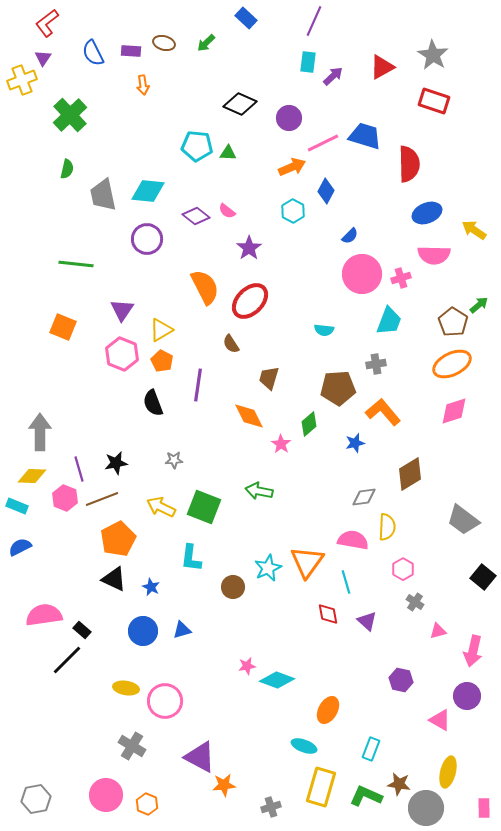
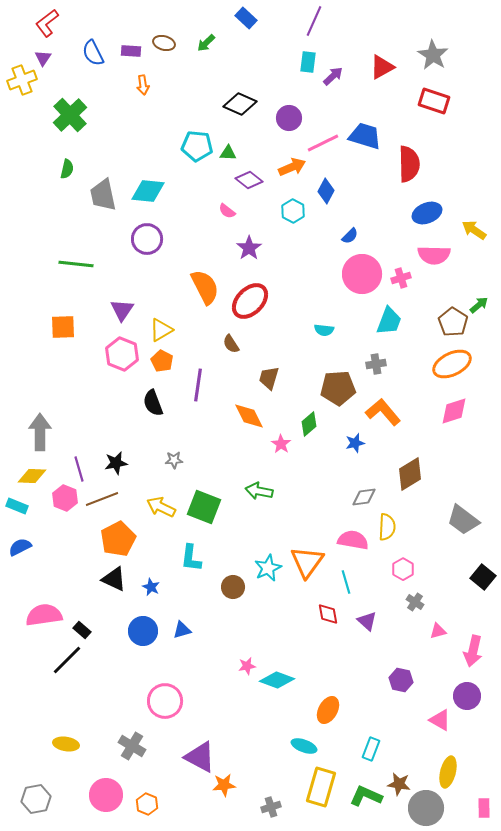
purple diamond at (196, 216): moved 53 px right, 36 px up
orange square at (63, 327): rotated 24 degrees counterclockwise
yellow ellipse at (126, 688): moved 60 px left, 56 px down
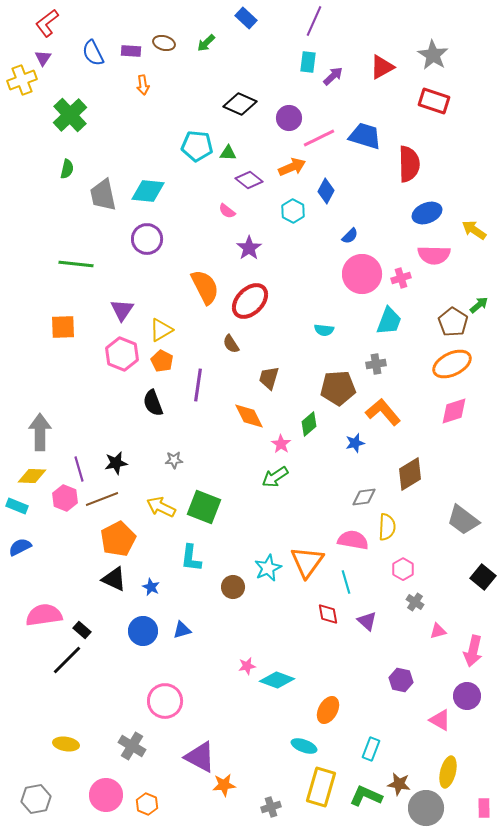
pink line at (323, 143): moved 4 px left, 5 px up
green arrow at (259, 491): moved 16 px right, 14 px up; rotated 44 degrees counterclockwise
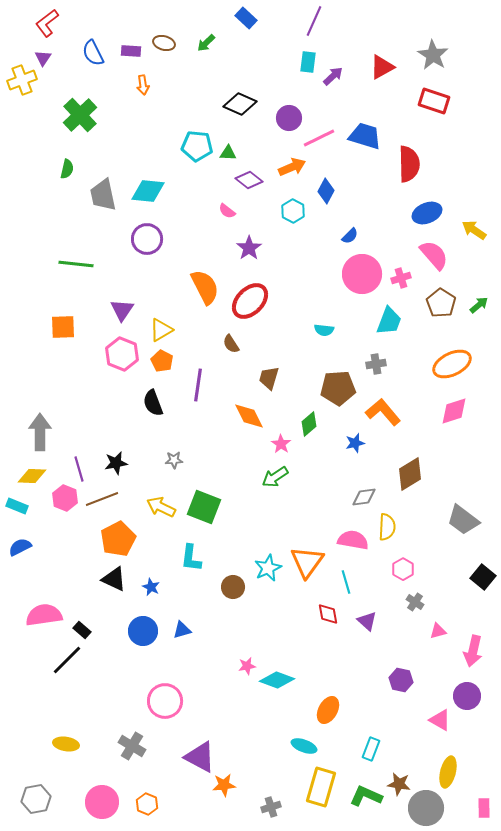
green cross at (70, 115): moved 10 px right
pink semicircle at (434, 255): rotated 132 degrees counterclockwise
brown pentagon at (453, 322): moved 12 px left, 19 px up
pink circle at (106, 795): moved 4 px left, 7 px down
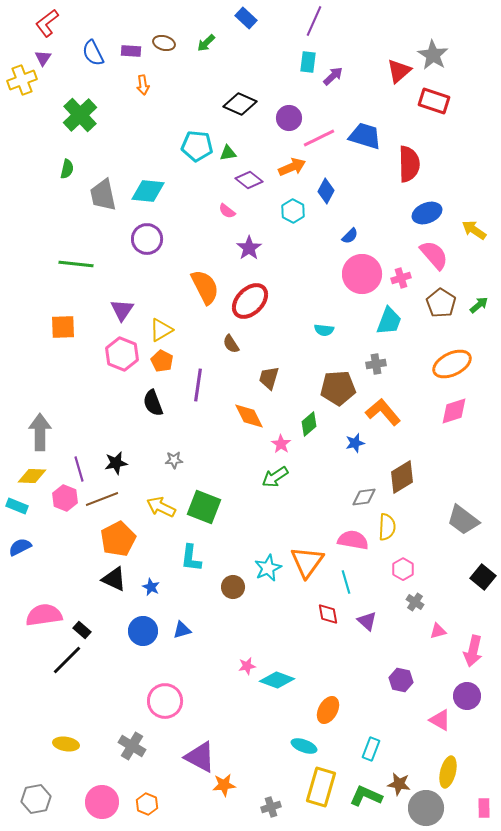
red triangle at (382, 67): moved 17 px right, 4 px down; rotated 12 degrees counterclockwise
green triangle at (228, 153): rotated 12 degrees counterclockwise
brown diamond at (410, 474): moved 8 px left, 3 px down
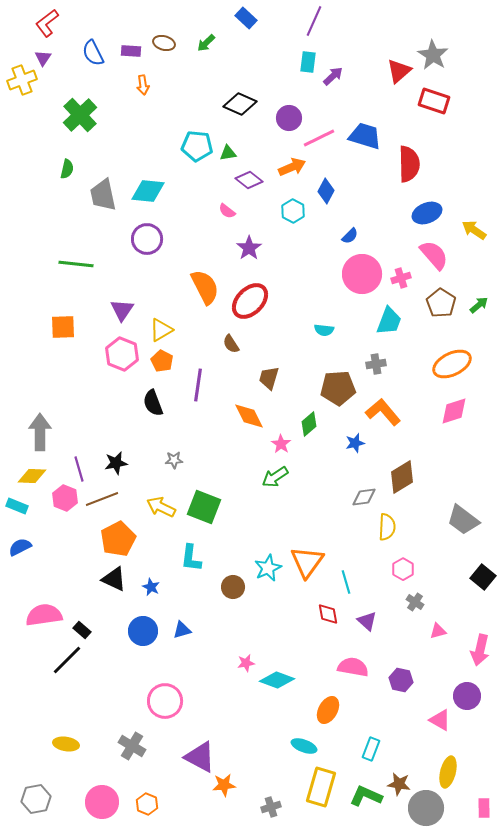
pink semicircle at (353, 540): moved 127 px down
pink arrow at (473, 651): moved 7 px right, 1 px up
pink star at (247, 666): moved 1 px left, 3 px up
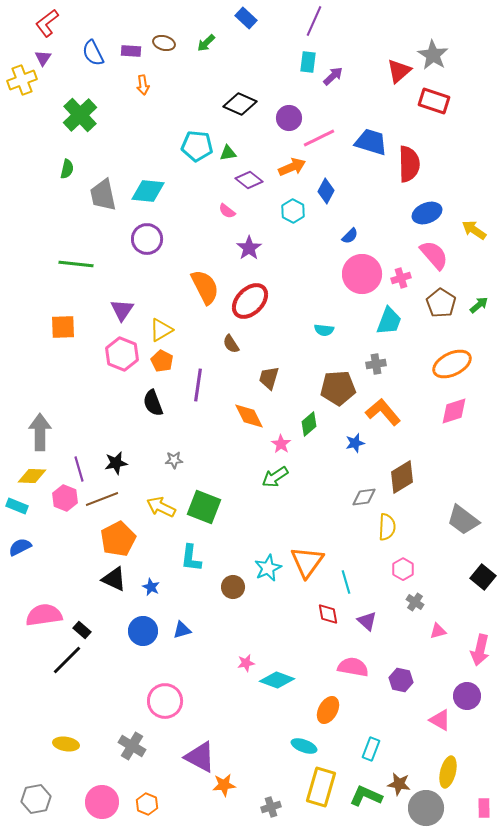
blue trapezoid at (365, 136): moved 6 px right, 6 px down
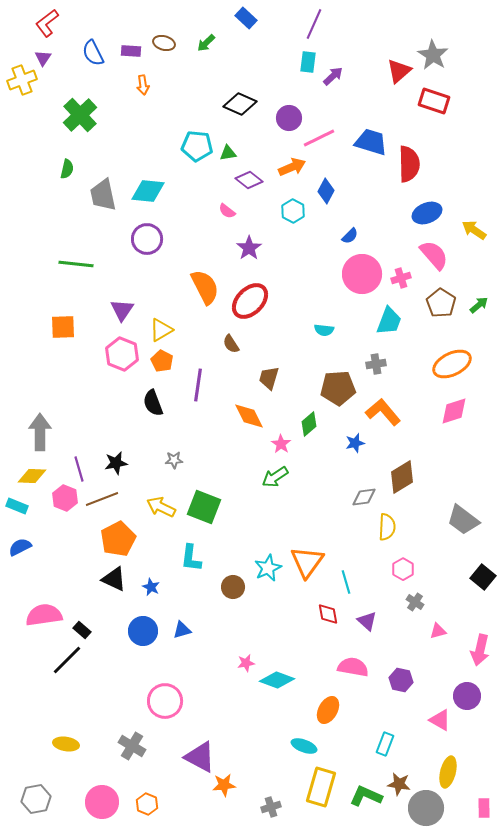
purple line at (314, 21): moved 3 px down
cyan rectangle at (371, 749): moved 14 px right, 5 px up
